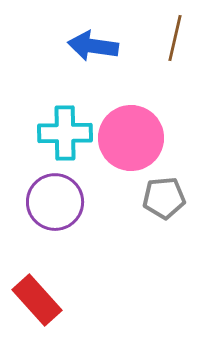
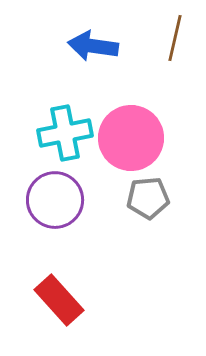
cyan cross: rotated 10 degrees counterclockwise
gray pentagon: moved 16 px left
purple circle: moved 2 px up
red rectangle: moved 22 px right
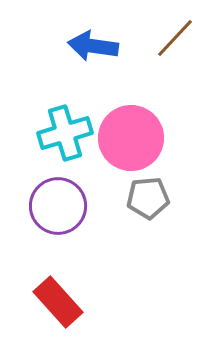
brown line: rotated 30 degrees clockwise
cyan cross: rotated 6 degrees counterclockwise
purple circle: moved 3 px right, 6 px down
red rectangle: moved 1 px left, 2 px down
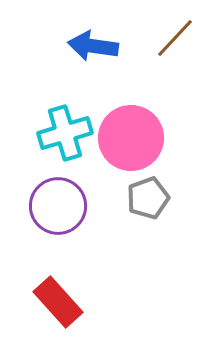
gray pentagon: rotated 15 degrees counterclockwise
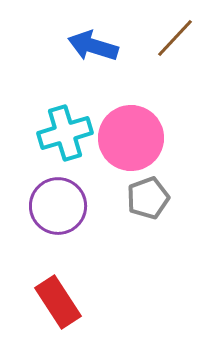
blue arrow: rotated 9 degrees clockwise
red rectangle: rotated 9 degrees clockwise
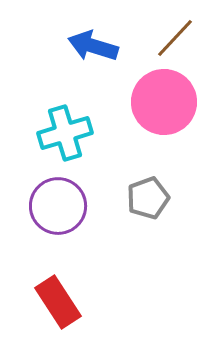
pink circle: moved 33 px right, 36 px up
